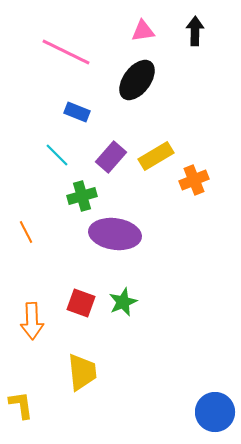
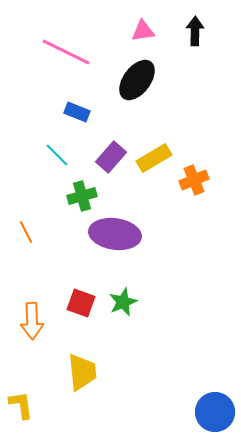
yellow rectangle: moved 2 px left, 2 px down
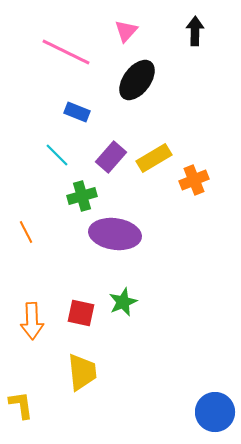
pink triangle: moved 17 px left; rotated 40 degrees counterclockwise
red square: moved 10 px down; rotated 8 degrees counterclockwise
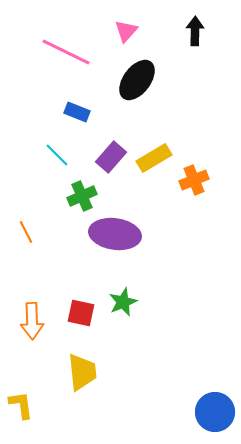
green cross: rotated 8 degrees counterclockwise
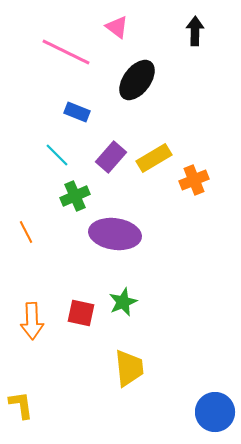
pink triangle: moved 9 px left, 4 px up; rotated 35 degrees counterclockwise
green cross: moved 7 px left
yellow trapezoid: moved 47 px right, 4 px up
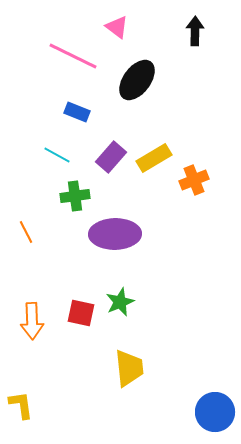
pink line: moved 7 px right, 4 px down
cyan line: rotated 16 degrees counterclockwise
green cross: rotated 16 degrees clockwise
purple ellipse: rotated 9 degrees counterclockwise
green star: moved 3 px left
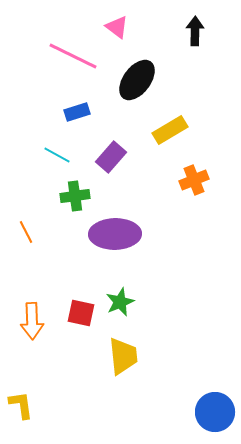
blue rectangle: rotated 40 degrees counterclockwise
yellow rectangle: moved 16 px right, 28 px up
yellow trapezoid: moved 6 px left, 12 px up
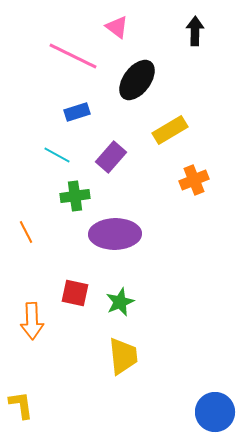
red square: moved 6 px left, 20 px up
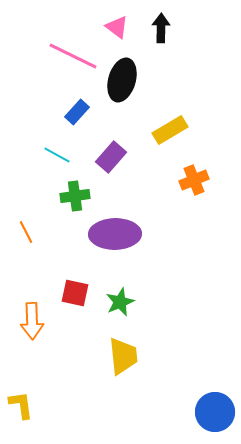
black arrow: moved 34 px left, 3 px up
black ellipse: moved 15 px left; rotated 21 degrees counterclockwise
blue rectangle: rotated 30 degrees counterclockwise
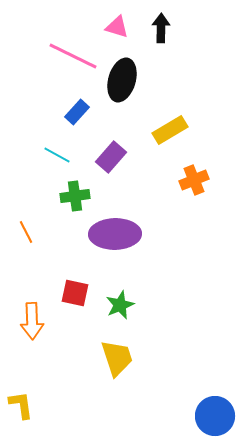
pink triangle: rotated 20 degrees counterclockwise
green star: moved 3 px down
yellow trapezoid: moved 6 px left, 2 px down; rotated 12 degrees counterclockwise
blue circle: moved 4 px down
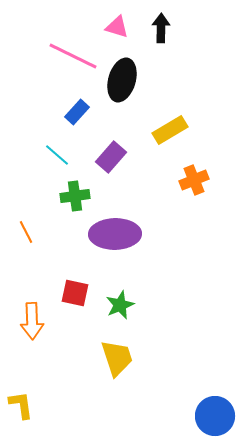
cyan line: rotated 12 degrees clockwise
